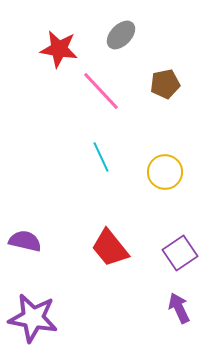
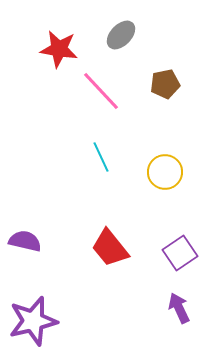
purple star: moved 3 px down; rotated 24 degrees counterclockwise
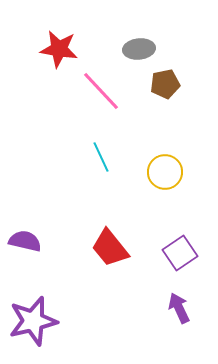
gray ellipse: moved 18 px right, 14 px down; rotated 40 degrees clockwise
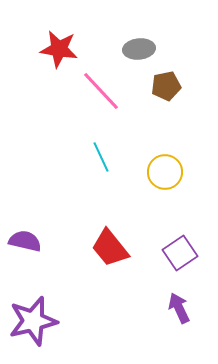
brown pentagon: moved 1 px right, 2 px down
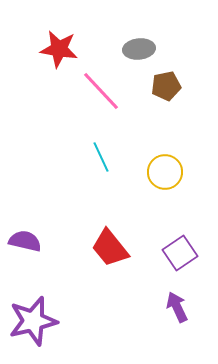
purple arrow: moved 2 px left, 1 px up
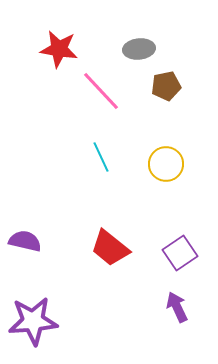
yellow circle: moved 1 px right, 8 px up
red trapezoid: rotated 12 degrees counterclockwise
purple star: rotated 9 degrees clockwise
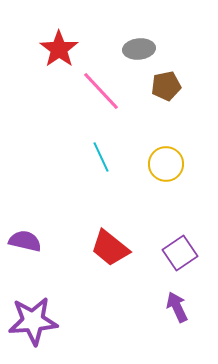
red star: rotated 27 degrees clockwise
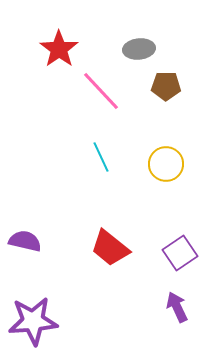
brown pentagon: rotated 12 degrees clockwise
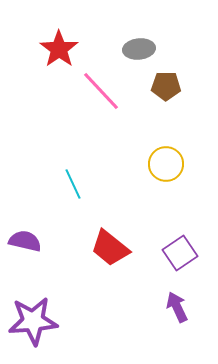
cyan line: moved 28 px left, 27 px down
